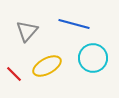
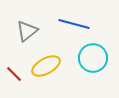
gray triangle: rotated 10 degrees clockwise
yellow ellipse: moved 1 px left
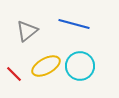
cyan circle: moved 13 px left, 8 px down
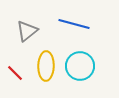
yellow ellipse: rotated 60 degrees counterclockwise
red line: moved 1 px right, 1 px up
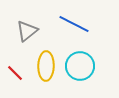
blue line: rotated 12 degrees clockwise
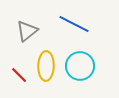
red line: moved 4 px right, 2 px down
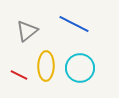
cyan circle: moved 2 px down
red line: rotated 18 degrees counterclockwise
